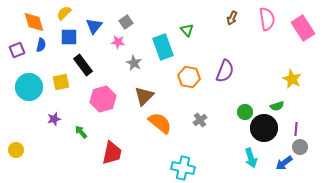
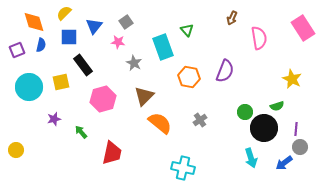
pink semicircle: moved 8 px left, 19 px down
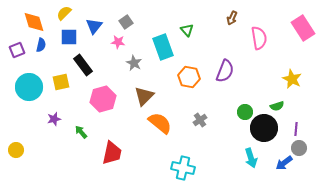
gray circle: moved 1 px left, 1 px down
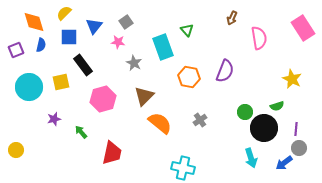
purple square: moved 1 px left
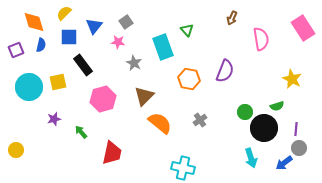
pink semicircle: moved 2 px right, 1 px down
orange hexagon: moved 2 px down
yellow square: moved 3 px left
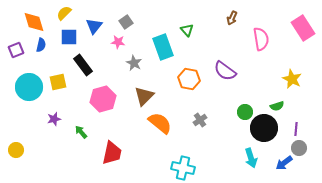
purple semicircle: rotated 105 degrees clockwise
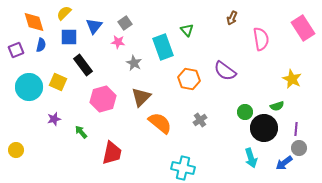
gray square: moved 1 px left, 1 px down
yellow square: rotated 36 degrees clockwise
brown triangle: moved 3 px left, 1 px down
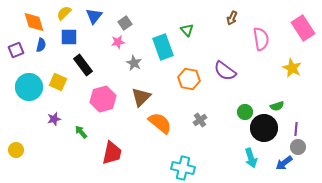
blue triangle: moved 10 px up
pink star: rotated 16 degrees counterclockwise
yellow star: moved 11 px up
gray circle: moved 1 px left, 1 px up
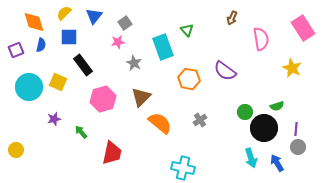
blue arrow: moved 7 px left; rotated 96 degrees clockwise
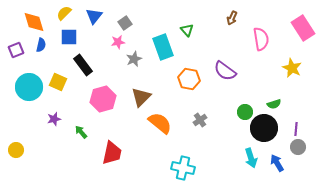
gray star: moved 4 px up; rotated 21 degrees clockwise
green semicircle: moved 3 px left, 2 px up
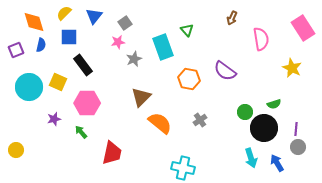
pink hexagon: moved 16 px left, 4 px down; rotated 15 degrees clockwise
